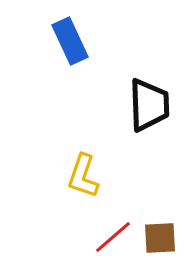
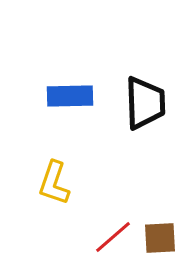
blue rectangle: moved 55 px down; rotated 66 degrees counterclockwise
black trapezoid: moved 4 px left, 2 px up
yellow L-shape: moved 29 px left, 7 px down
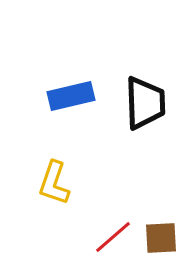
blue rectangle: moved 1 px right; rotated 12 degrees counterclockwise
brown square: moved 1 px right
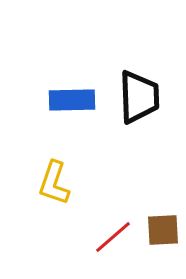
blue rectangle: moved 1 px right, 4 px down; rotated 12 degrees clockwise
black trapezoid: moved 6 px left, 6 px up
brown square: moved 2 px right, 8 px up
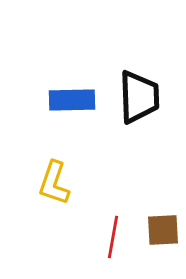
red line: rotated 39 degrees counterclockwise
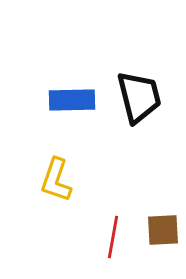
black trapezoid: rotated 12 degrees counterclockwise
yellow L-shape: moved 2 px right, 3 px up
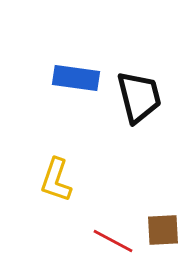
blue rectangle: moved 4 px right, 22 px up; rotated 9 degrees clockwise
red line: moved 4 px down; rotated 72 degrees counterclockwise
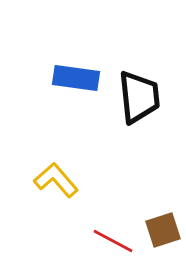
black trapezoid: rotated 8 degrees clockwise
yellow L-shape: rotated 120 degrees clockwise
brown square: rotated 15 degrees counterclockwise
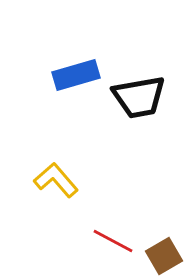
blue rectangle: moved 3 px up; rotated 24 degrees counterclockwise
black trapezoid: rotated 86 degrees clockwise
brown square: moved 1 px right, 26 px down; rotated 12 degrees counterclockwise
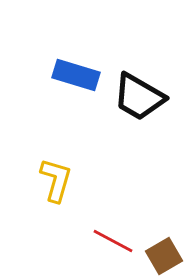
blue rectangle: rotated 33 degrees clockwise
black trapezoid: rotated 40 degrees clockwise
yellow L-shape: rotated 57 degrees clockwise
